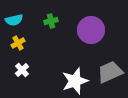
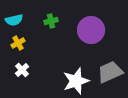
white star: moved 1 px right
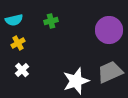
purple circle: moved 18 px right
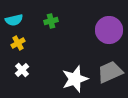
white star: moved 1 px left, 2 px up
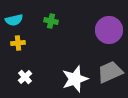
green cross: rotated 24 degrees clockwise
yellow cross: rotated 24 degrees clockwise
white cross: moved 3 px right, 7 px down
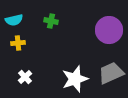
gray trapezoid: moved 1 px right, 1 px down
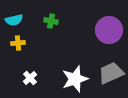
white cross: moved 5 px right, 1 px down
